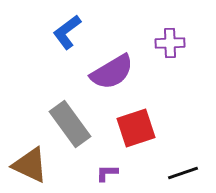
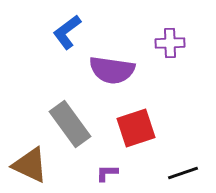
purple semicircle: moved 2 px up; rotated 39 degrees clockwise
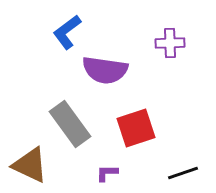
purple semicircle: moved 7 px left
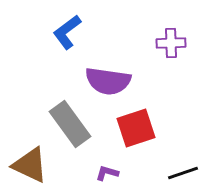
purple cross: moved 1 px right
purple semicircle: moved 3 px right, 11 px down
purple L-shape: rotated 15 degrees clockwise
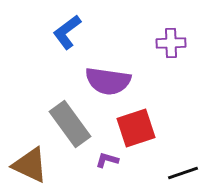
purple L-shape: moved 13 px up
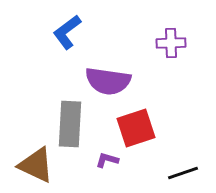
gray rectangle: rotated 39 degrees clockwise
brown triangle: moved 6 px right
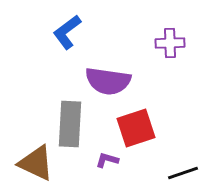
purple cross: moved 1 px left
brown triangle: moved 2 px up
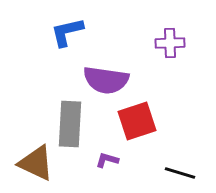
blue L-shape: rotated 24 degrees clockwise
purple semicircle: moved 2 px left, 1 px up
red square: moved 1 px right, 7 px up
black line: moved 3 px left; rotated 36 degrees clockwise
